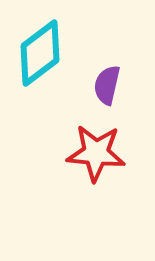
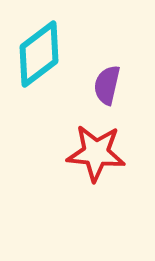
cyan diamond: moved 1 px left, 1 px down
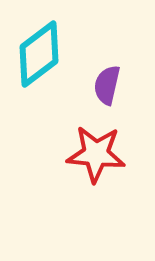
red star: moved 1 px down
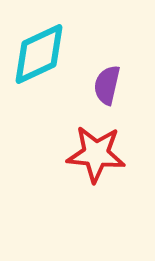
cyan diamond: rotated 12 degrees clockwise
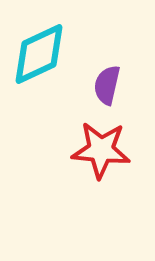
red star: moved 5 px right, 4 px up
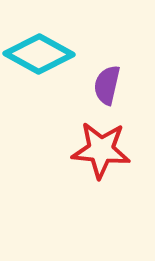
cyan diamond: rotated 54 degrees clockwise
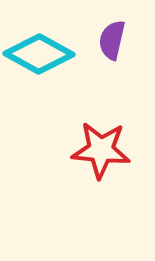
purple semicircle: moved 5 px right, 45 px up
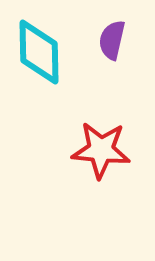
cyan diamond: moved 2 px up; rotated 60 degrees clockwise
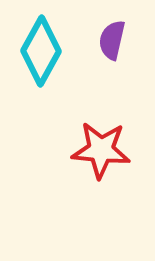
cyan diamond: moved 2 px right, 1 px up; rotated 30 degrees clockwise
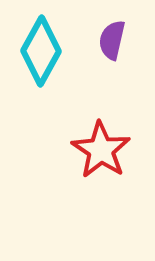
red star: rotated 28 degrees clockwise
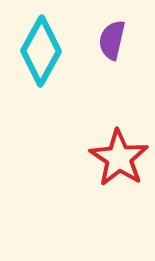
red star: moved 18 px right, 8 px down
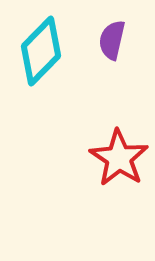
cyan diamond: rotated 16 degrees clockwise
